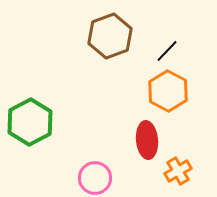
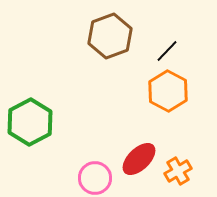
red ellipse: moved 8 px left, 19 px down; rotated 51 degrees clockwise
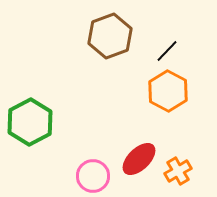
pink circle: moved 2 px left, 2 px up
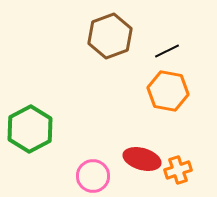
black line: rotated 20 degrees clockwise
orange hexagon: rotated 18 degrees counterclockwise
green hexagon: moved 7 px down
red ellipse: moved 3 px right; rotated 60 degrees clockwise
orange cross: moved 1 px up; rotated 12 degrees clockwise
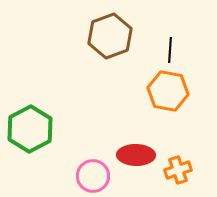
black line: moved 3 px right, 1 px up; rotated 60 degrees counterclockwise
red ellipse: moved 6 px left, 4 px up; rotated 15 degrees counterclockwise
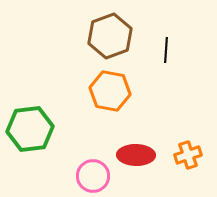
black line: moved 4 px left
orange hexagon: moved 58 px left
green hexagon: rotated 21 degrees clockwise
orange cross: moved 10 px right, 15 px up
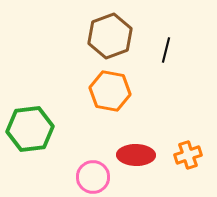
black line: rotated 10 degrees clockwise
pink circle: moved 1 px down
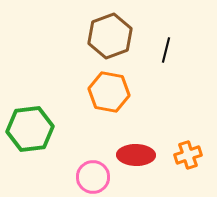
orange hexagon: moved 1 px left, 1 px down
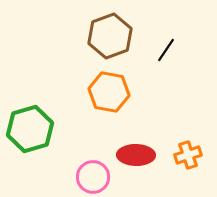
black line: rotated 20 degrees clockwise
green hexagon: rotated 9 degrees counterclockwise
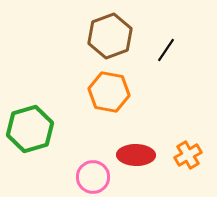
orange cross: rotated 12 degrees counterclockwise
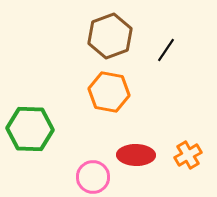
green hexagon: rotated 18 degrees clockwise
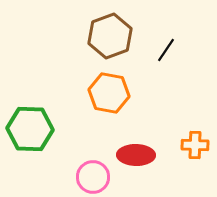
orange hexagon: moved 1 px down
orange cross: moved 7 px right, 10 px up; rotated 32 degrees clockwise
